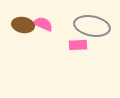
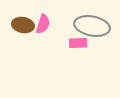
pink semicircle: rotated 84 degrees clockwise
pink rectangle: moved 2 px up
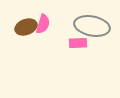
brown ellipse: moved 3 px right, 2 px down; rotated 30 degrees counterclockwise
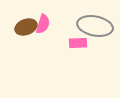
gray ellipse: moved 3 px right
